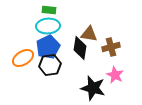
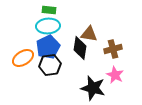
brown cross: moved 2 px right, 2 px down
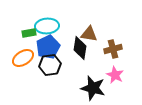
green rectangle: moved 20 px left, 23 px down; rotated 16 degrees counterclockwise
cyan ellipse: moved 1 px left
